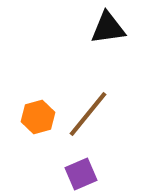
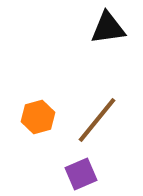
brown line: moved 9 px right, 6 px down
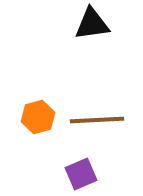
black triangle: moved 16 px left, 4 px up
brown line: rotated 48 degrees clockwise
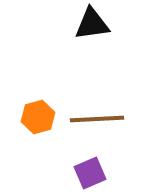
brown line: moved 1 px up
purple square: moved 9 px right, 1 px up
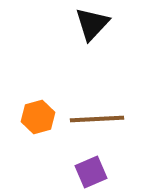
black triangle: rotated 39 degrees counterclockwise
purple square: moved 1 px right, 1 px up
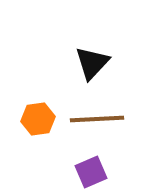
black triangle: moved 39 px down
orange hexagon: moved 2 px down; rotated 8 degrees clockwise
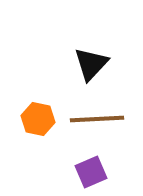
black triangle: moved 1 px left, 1 px down
orange hexagon: rotated 20 degrees clockwise
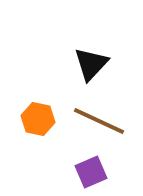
brown line: moved 2 px right, 2 px down; rotated 28 degrees clockwise
